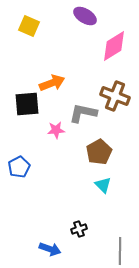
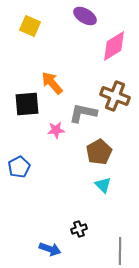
yellow square: moved 1 px right
orange arrow: rotated 110 degrees counterclockwise
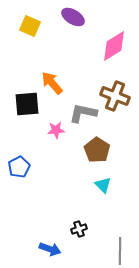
purple ellipse: moved 12 px left, 1 px down
brown pentagon: moved 2 px left, 2 px up; rotated 10 degrees counterclockwise
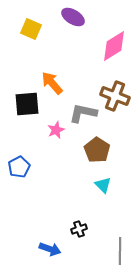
yellow square: moved 1 px right, 3 px down
pink star: rotated 18 degrees counterclockwise
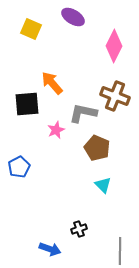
pink diamond: rotated 32 degrees counterclockwise
brown pentagon: moved 2 px up; rotated 10 degrees counterclockwise
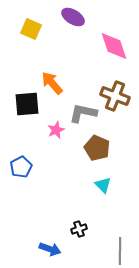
pink diamond: rotated 44 degrees counterclockwise
blue pentagon: moved 2 px right
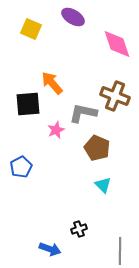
pink diamond: moved 3 px right, 2 px up
black square: moved 1 px right
